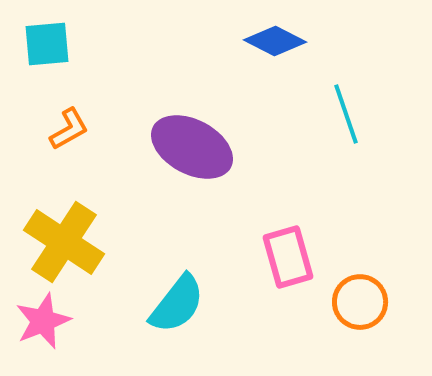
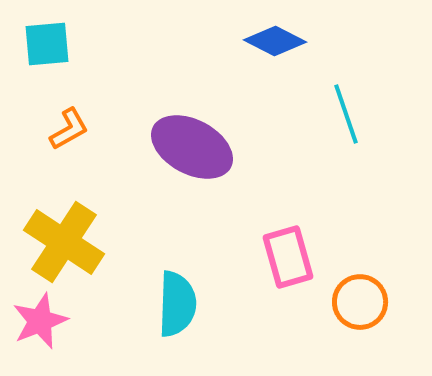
cyan semicircle: rotated 36 degrees counterclockwise
pink star: moved 3 px left
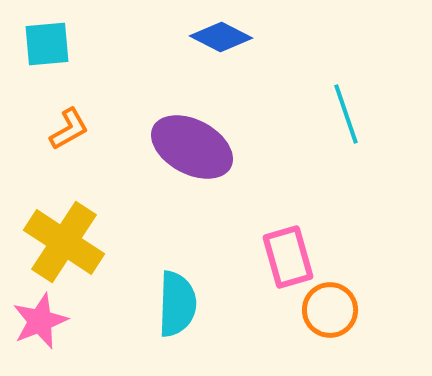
blue diamond: moved 54 px left, 4 px up
orange circle: moved 30 px left, 8 px down
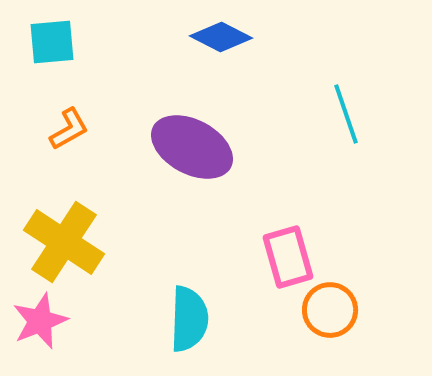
cyan square: moved 5 px right, 2 px up
cyan semicircle: moved 12 px right, 15 px down
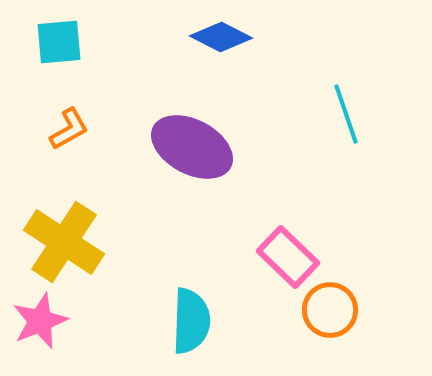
cyan square: moved 7 px right
pink rectangle: rotated 30 degrees counterclockwise
cyan semicircle: moved 2 px right, 2 px down
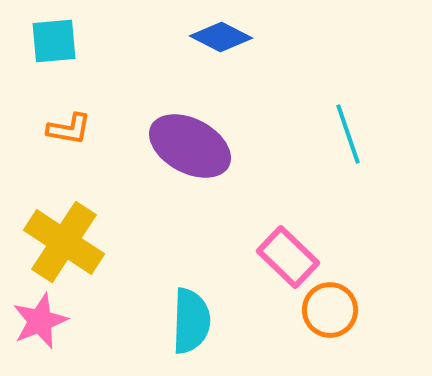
cyan square: moved 5 px left, 1 px up
cyan line: moved 2 px right, 20 px down
orange L-shape: rotated 39 degrees clockwise
purple ellipse: moved 2 px left, 1 px up
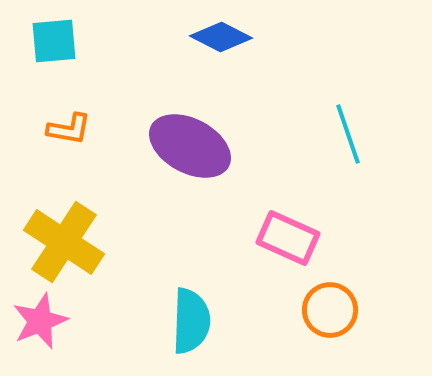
pink rectangle: moved 19 px up; rotated 20 degrees counterclockwise
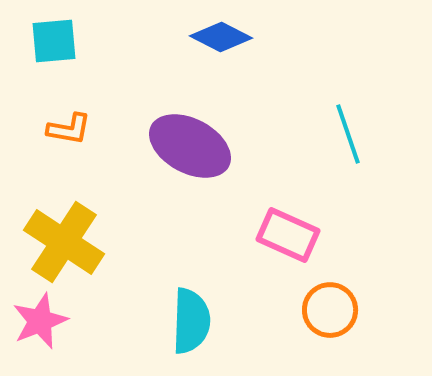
pink rectangle: moved 3 px up
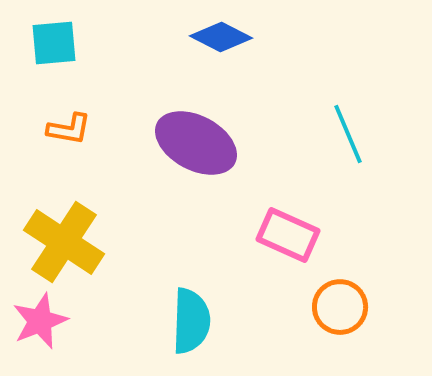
cyan square: moved 2 px down
cyan line: rotated 4 degrees counterclockwise
purple ellipse: moved 6 px right, 3 px up
orange circle: moved 10 px right, 3 px up
